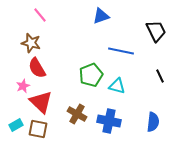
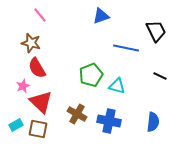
blue line: moved 5 px right, 3 px up
black line: rotated 40 degrees counterclockwise
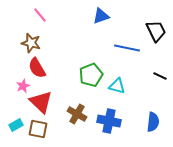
blue line: moved 1 px right
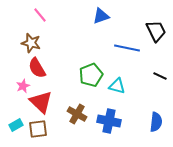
blue semicircle: moved 3 px right
brown square: rotated 18 degrees counterclockwise
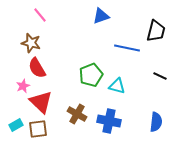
black trapezoid: rotated 40 degrees clockwise
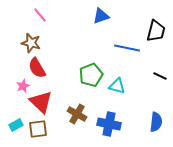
blue cross: moved 3 px down
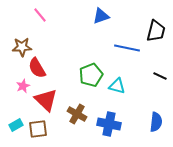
brown star: moved 9 px left, 4 px down; rotated 18 degrees counterclockwise
red triangle: moved 5 px right, 2 px up
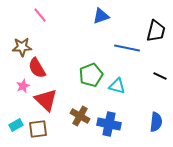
brown cross: moved 3 px right, 2 px down
